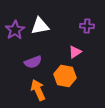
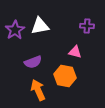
pink triangle: rotated 48 degrees clockwise
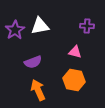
orange hexagon: moved 9 px right, 4 px down
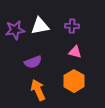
purple cross: moved 15 px left
purple star: rotated 24 degrees clockwise
orange hexagon: moved 1 px down; rotated 20 degrees clockwise
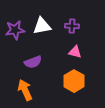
white triangle: moved 2 px right
orange arrow: moved 13 px left
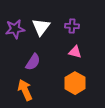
white triangle: moved 1 px left, 1 px down; rotated 42 degrees counterclockwise
purple star: moved 1 px up
purple semicircle: rotated 36 degrees counterclockwise
orange hexagon: moved 1 px right, 2 px down
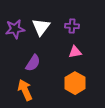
pink triangle: rotated 24 degrees counterclockwise
purple semicircle: moved 1 px down
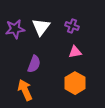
purple cross: rotated 16 degrees clockwise
purple semicircle: moved 1 px right, 1 px down; rotated 12 degrees counterclockwise
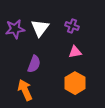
white triangle: moved 1 px left, 1 px down
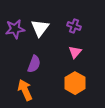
purple cross: moved 2 px right
pink triangle: rotated 40 degrees counterclockwise
